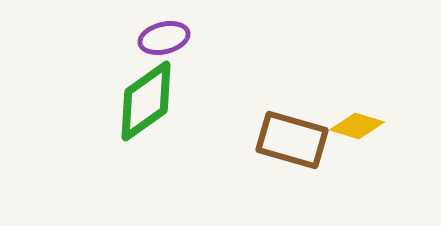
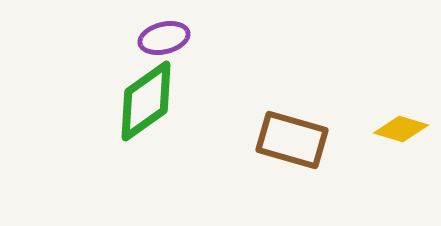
yellow diamond: moved 44 px right, 3 px down
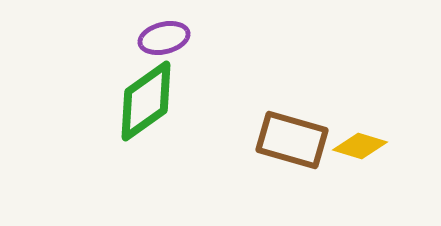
yellow diamond: moved 41 px left, 17 px down
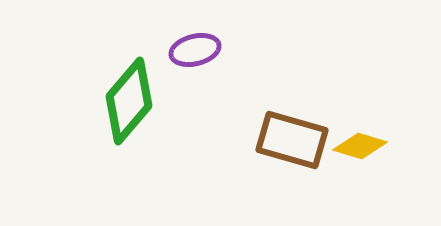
purple ellipse: moved 31 px right, 12 px down
green diamond: moved 17 px left; rotated 14 degrees counterclockwise
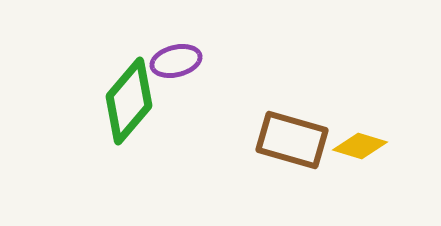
purple ellipse: moved 19 px left, 11 px down
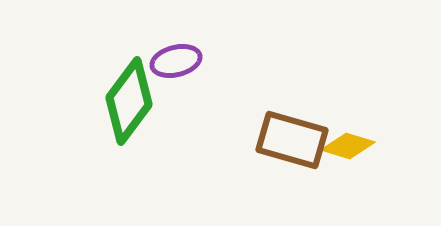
green diamond: rotated 4 degrees counterclockwise
yellow diamond: moved 12 px left
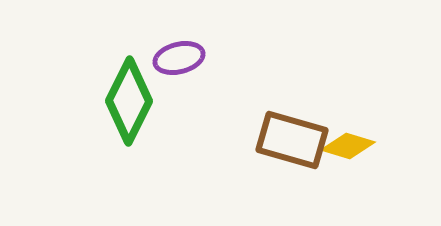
purple ellipse: moved 3 px right, 3 px up
green diamond: rotated 10 degrees counterclockwise
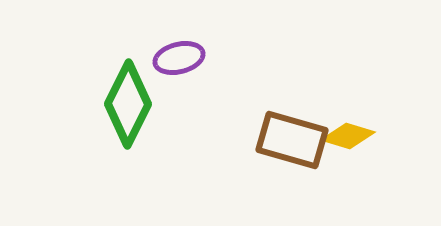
green diamond: moved 1 px left, 3 px down
yellow diamond: moved 10 px up
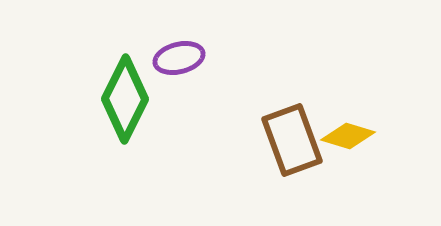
green diamond: moved 3 px left, 5 px up
brown rectangle: rotated 54 degrees clockwise
